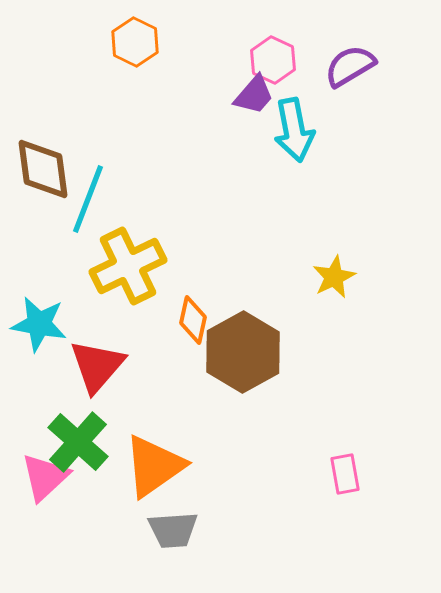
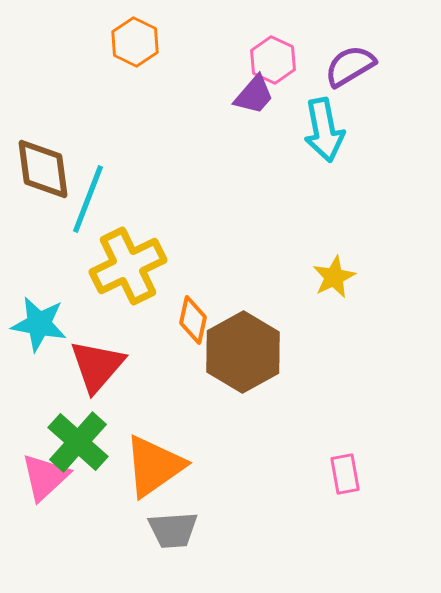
cyan arrow: moved 30 px right
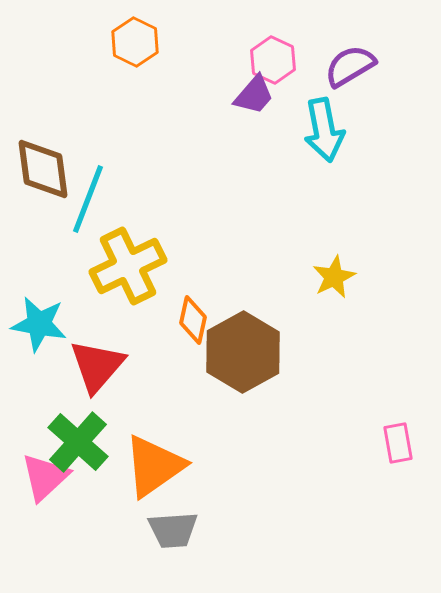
pink rectangle: moved 53 px right, 31 px up
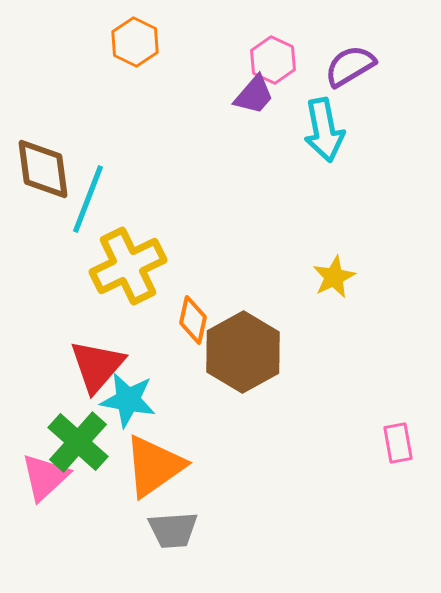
cyan star: moved 89 px right, 76 px down
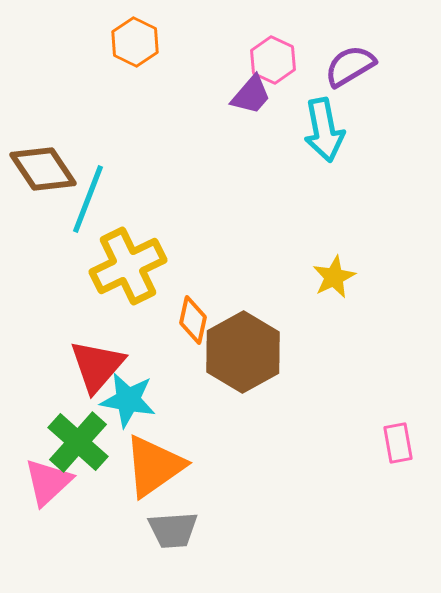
purple trapezoid: moved 3 px left
brown diamond: rotated 26 degrees counterclockwise
pink triangle: moved 3 px right, 5 px down
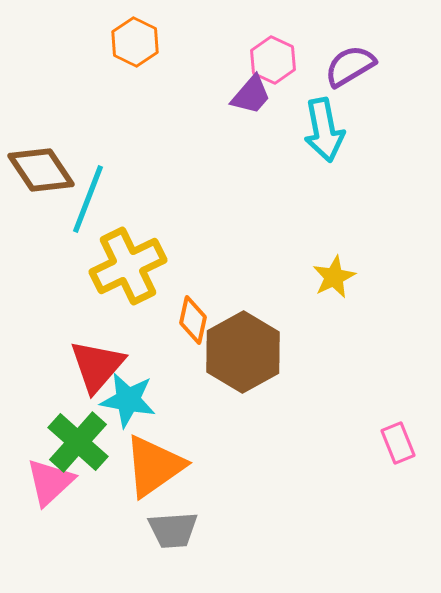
brown diamond: moved 2 px left, 1 px down
pink rectangle: rotated 12 degrees counterclockwise
pink triangle: moved 2 px right
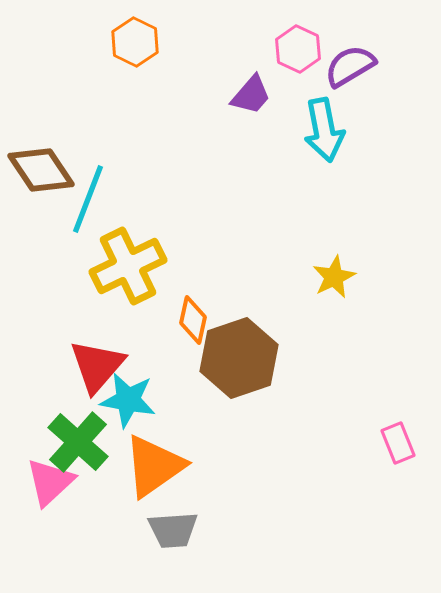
pink hexagon: moved 25 px right, 11 px up
brown hexagon: moved 4 px left, 6 px down; rotated 10 degrees clockwise
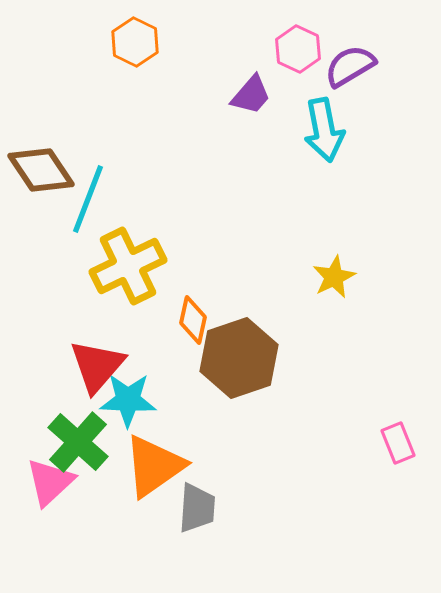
cyan star: rotated 8 degrees counterclockwise
gray trapezoid: moved 24 px right, 22 px up; rotated 82 degrees counterclockwise
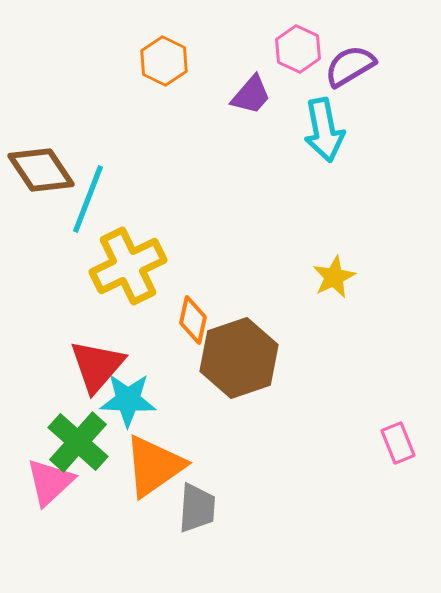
orange hexagon: moved 29 px right, 19 px down
